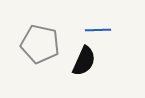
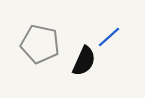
blue line: moved 11 px right, 7 px down; rotated 40 degrees counterclockwise
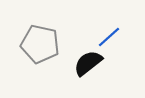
black semicircle: moved 4 px right, 2 px down; rotated 152 degrees counterclockwise
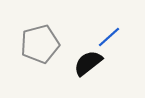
gray pentagon: rotated 27 degrees counterclockwise
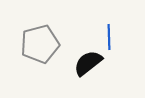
blue line: rotated 50 degrees counterclockwise
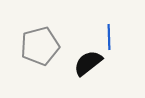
gray pentagon: moved 2 px down
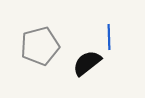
black semicircle: moved 1 px left
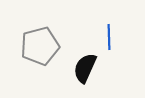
black semicircle: moved 2 px left, 5 px down; rotated 28 degrees counterclockwise
